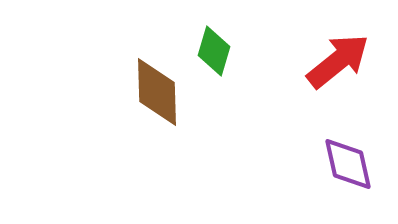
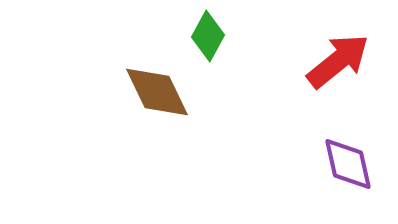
green diamond: moved 6 px left, 15 px up; rotated 12 degrees clockwise
brown diamond: rotated 24 degrees counterclockwise
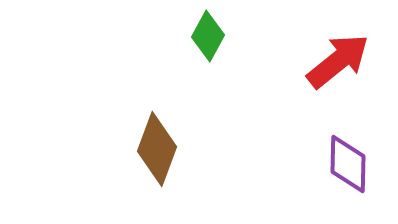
brown diamond: moved 57 px down; rotated 46 degrees clockwise
purple diamond: rotated 14 degrees clockwise
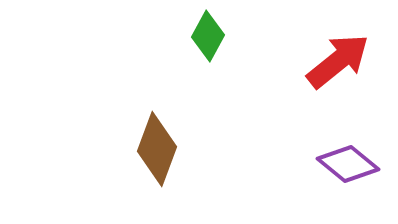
purple diamond: rotated 52 degrees counterclockwise
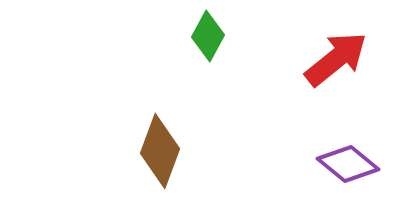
red arrow: moved 2 px left, 2 px up
brown diamond: moved 3 px right, 2 px down
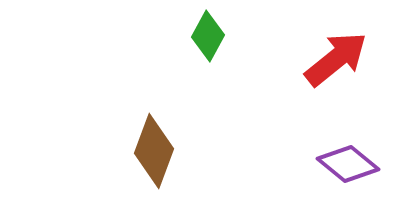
brown diamond: moved 6 px left
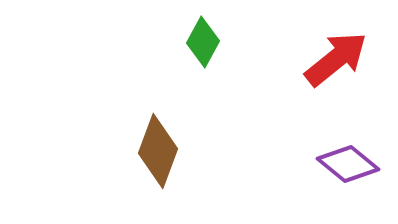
green diamond: moved 5 px left, 6 px down
brown diamond: moved 4 px right
